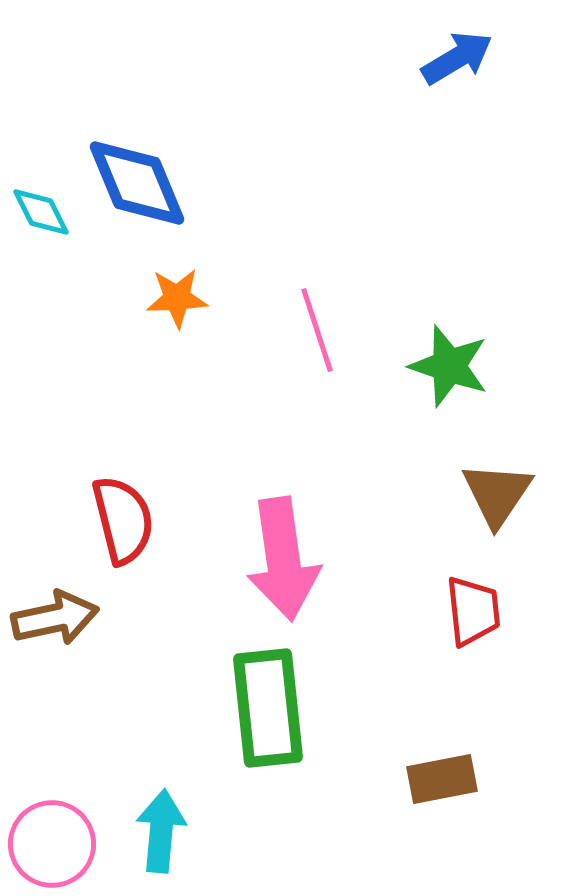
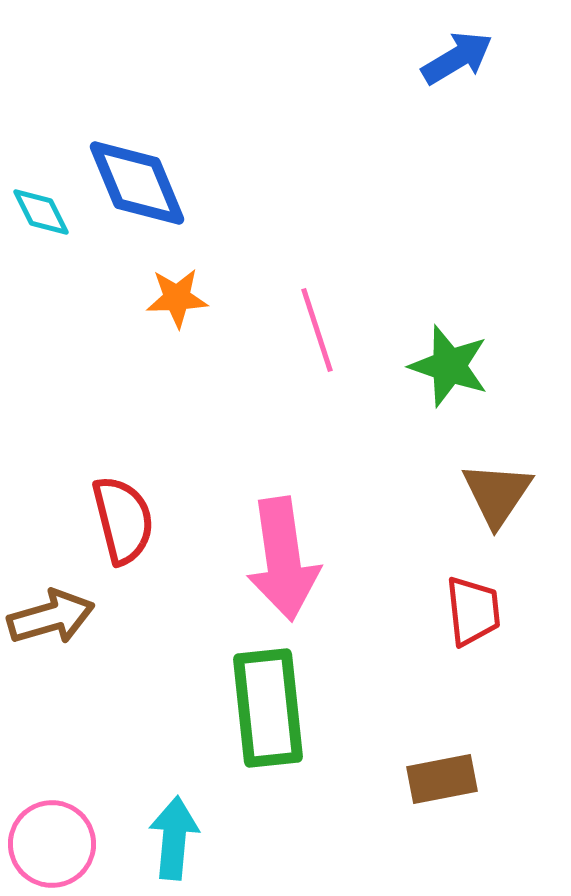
brown arrow: moved 4 px left, 1 px up; rotated 4 degrees counterclockwise
cyan arrow: moved 13 px right, 7 px down
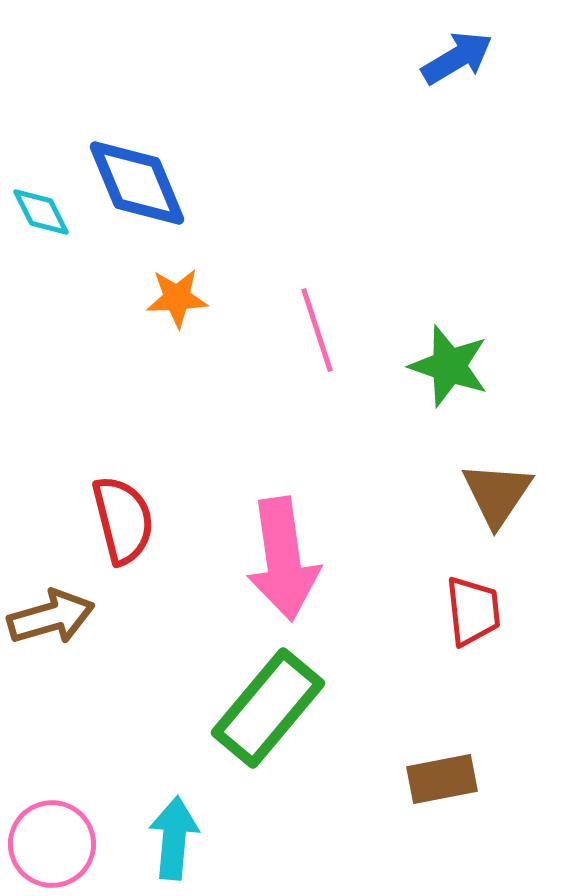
green rectangle: rotated 46 degrees clockwise
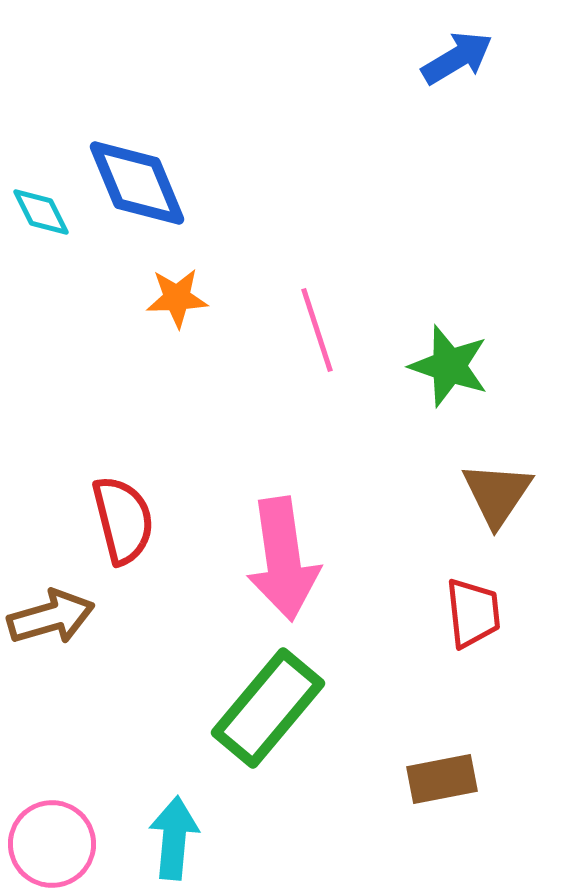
red trapezoid: moved 2 px down
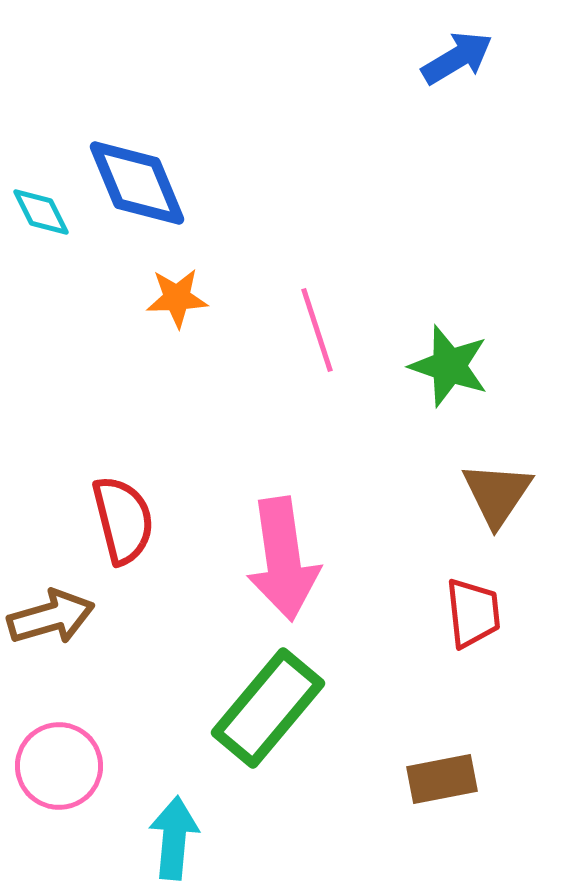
pink circle: moved 7 px right, 78 px up
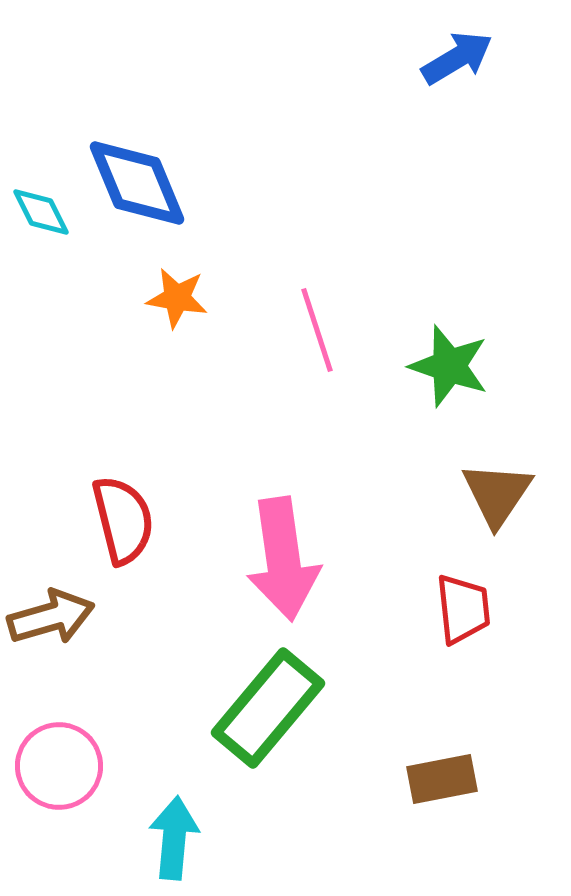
orange star: rotated 12 degrees clockwise
red trapezoid: moved 10 px left, 4 px up
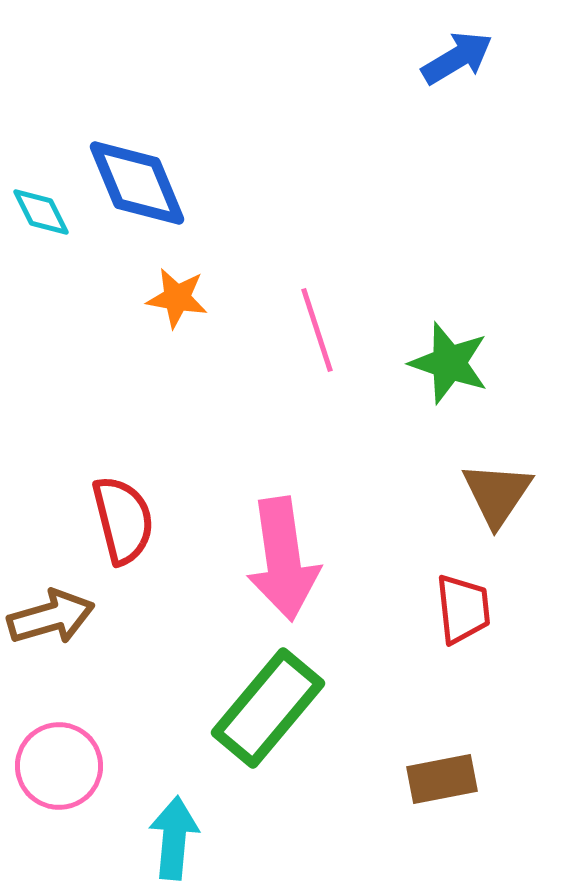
green star: moved 3 px up
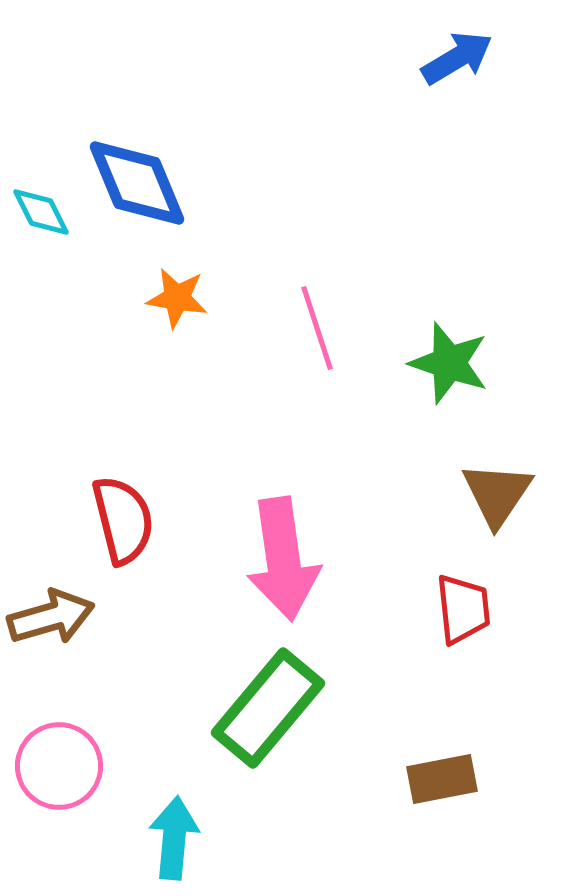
pink line: moved 2 px up
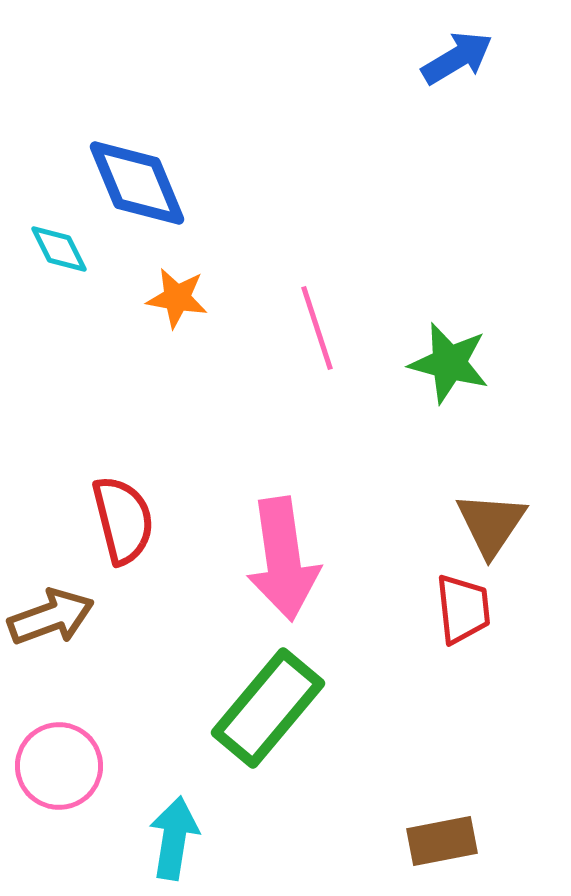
cyan diamond: moved 18 px right, 37 px down
green star: rotated 4 degrees counterclockwise
brown triangle: moved 6 px left, 30 px down
brown arrow: rotated 4 degrees counterclockwise
brown rectangle: moved 62 px down
cyan arrow: rotated 4 degrees clockwise
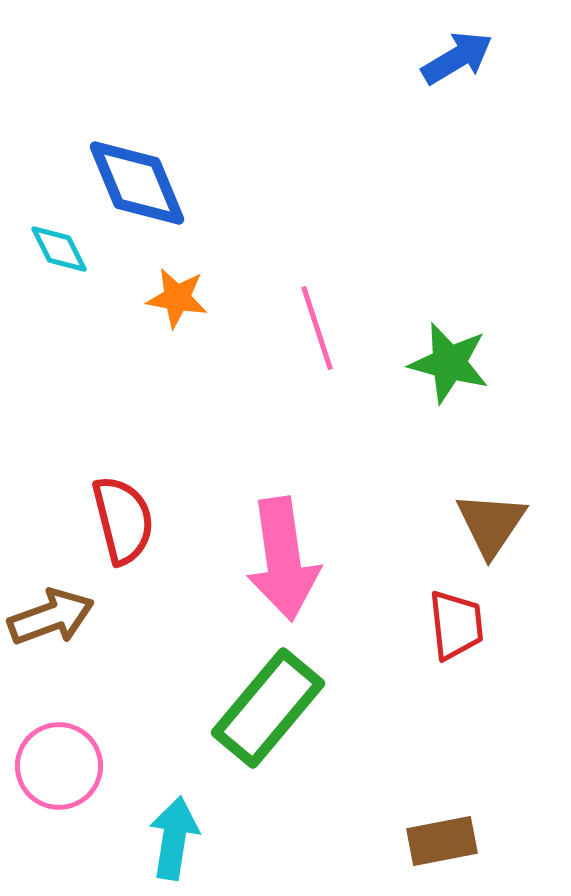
red trapezoid: moved 7 px left, 16 px down
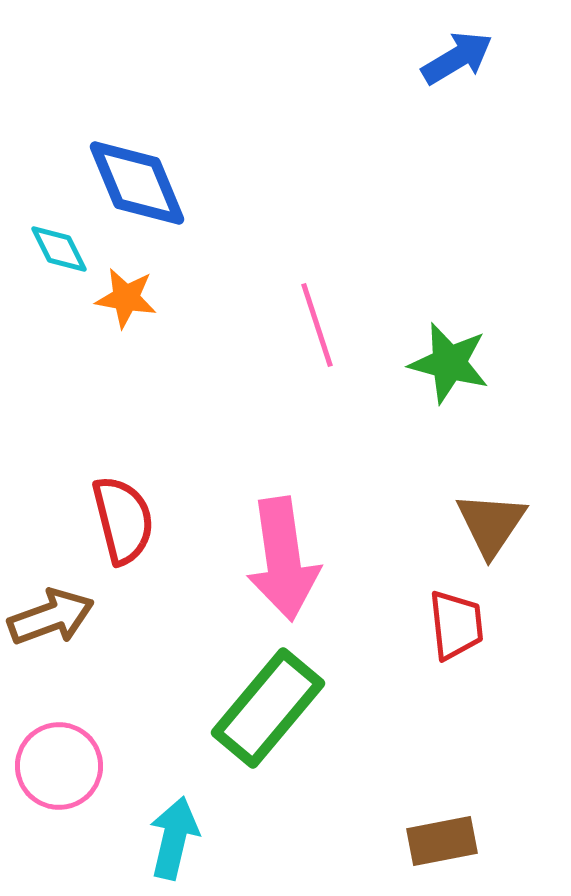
orange star: moved 51 px left
pink line: moved 3 px up
cyan arrow: rotated 4 degrees clockwise
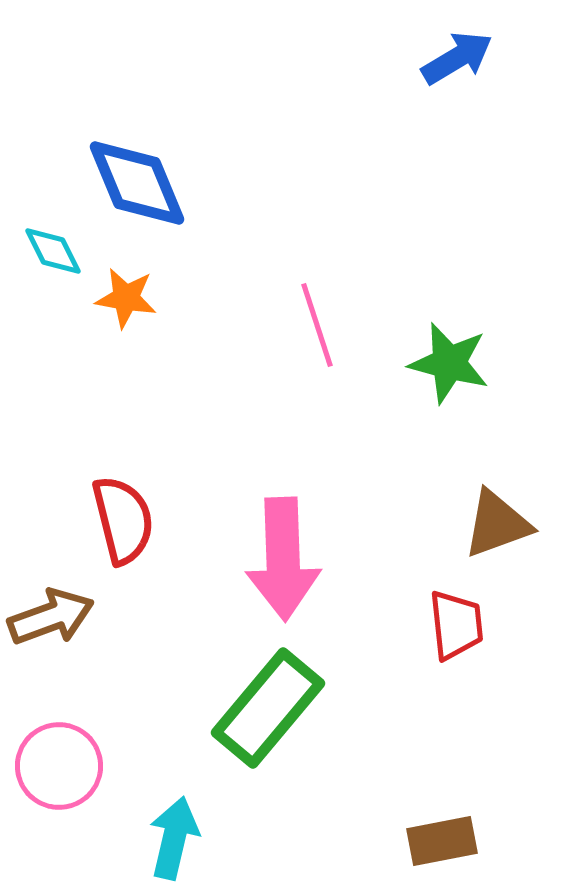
cyan diamond: moved 6 px left, 2 px down
brown triangle: moved 6 px right; rotated 36 degrees clockwise
pink arrow: rotated 6 degrees clockwise
